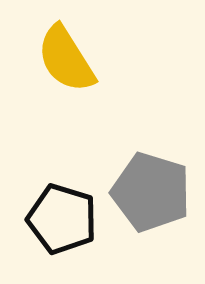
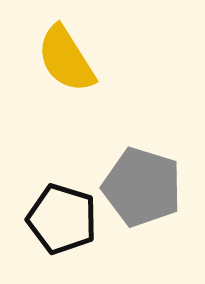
gray pentagon: moved 9 px left, 5 px up
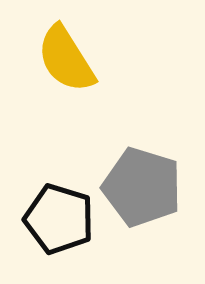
black pentagon: moved 3 px left
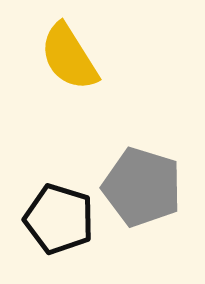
yellow semicircle: moved 3 px right, 2 px up
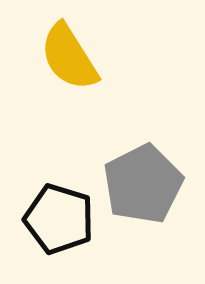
gray pentagon: moved 1 px right, 3 px up; rotated 28 degrees clockwise
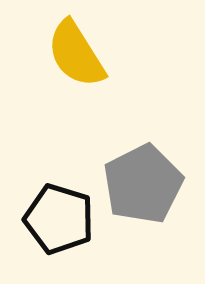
yellow semicircle: moved 7 px right, 3 px up
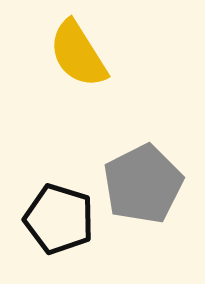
yellow semicircle: moved 2 px right
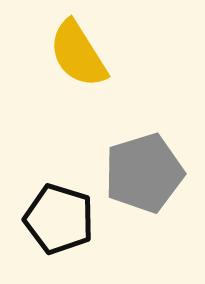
gray pentagon: moved 1 px right, 11 px up; rotated 10 degrees clockwise
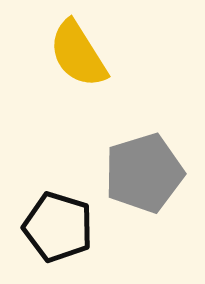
black pentagon: moved 1 px left, 8 px down
